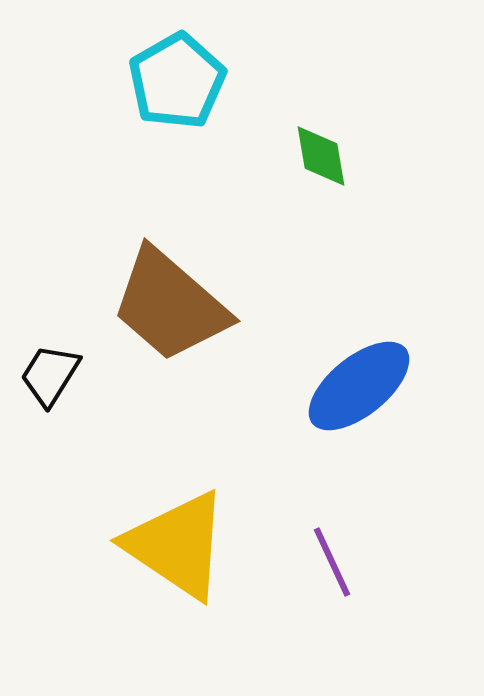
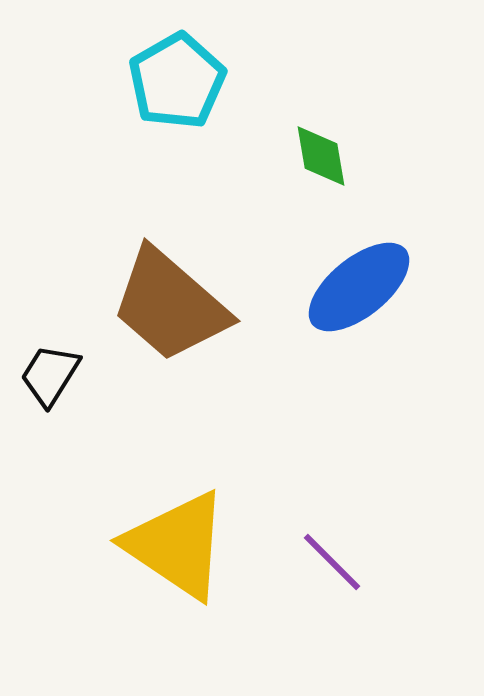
blue ellipse: moved 99 px up
purple line: rotated 20 degrees counterclockwise
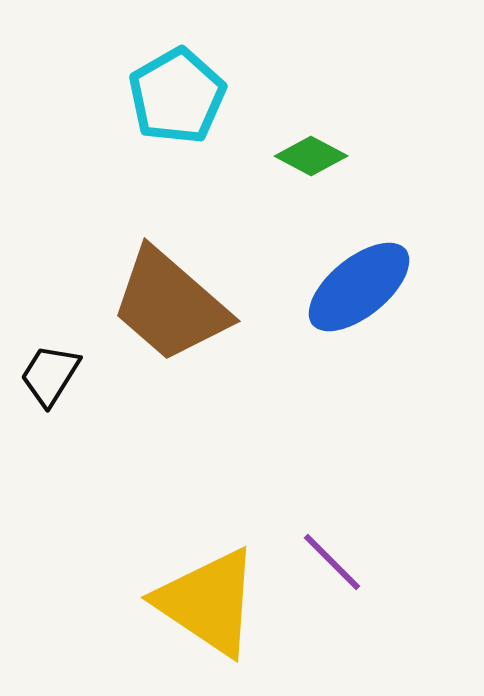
cyan pentagon: moved 15 px down
green diamond: moved 10 px left; rotated 52 degrees counterclockwise
yellow triangle: moved 31 px right, 57 px down
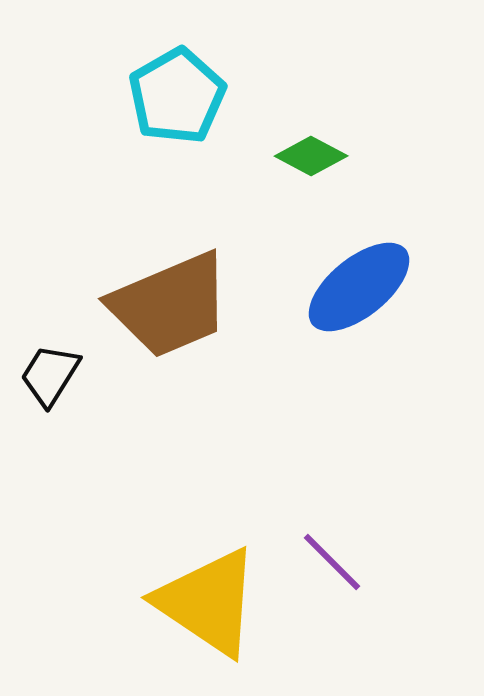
brown trapezoid: rotated 64 degrees counterclockwise
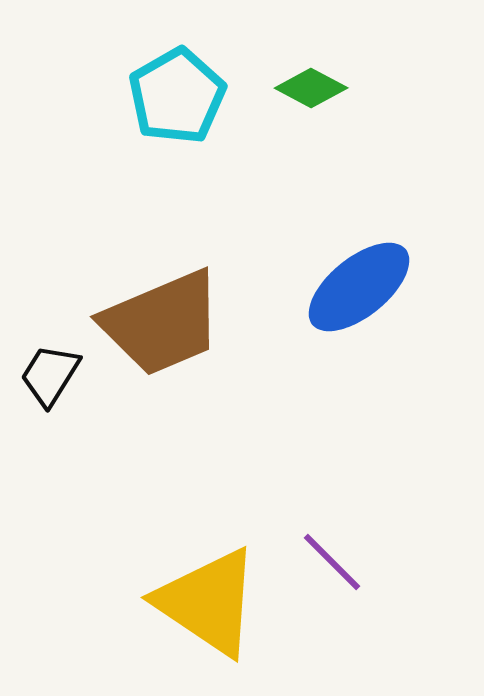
green diamond: moved 68 px up
brown trapezoid: moved 8 px left, 18 px down
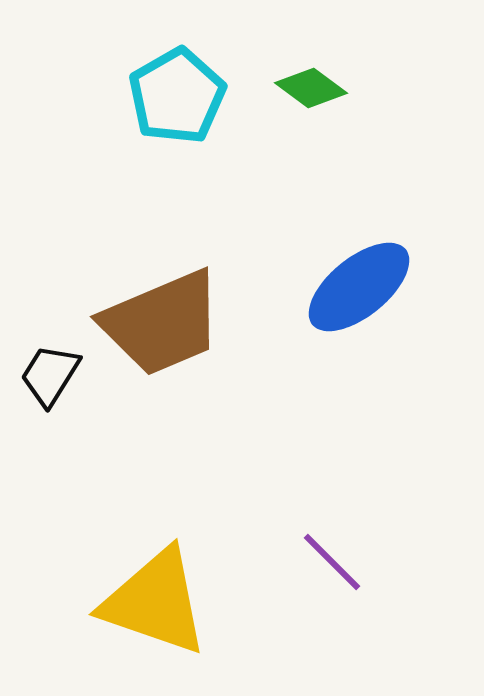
green diamond: rotated 8 degrees clockwise
yellow triangle: moved 53 px left; rotated 15 degrees counterclockwise
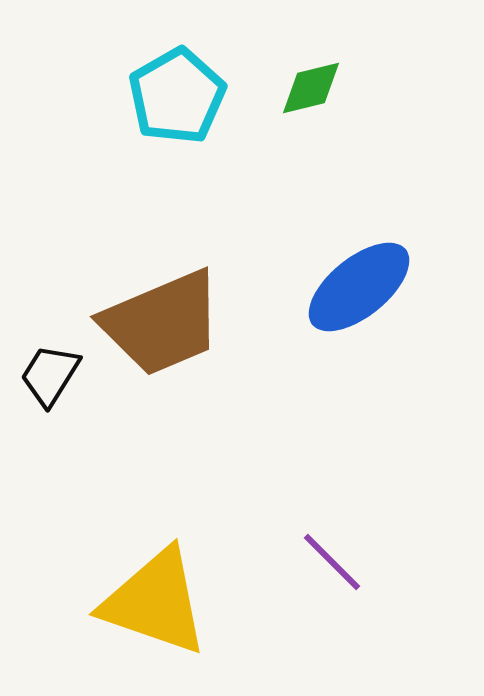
green diamond: rotated 50 degrees counterclockwise
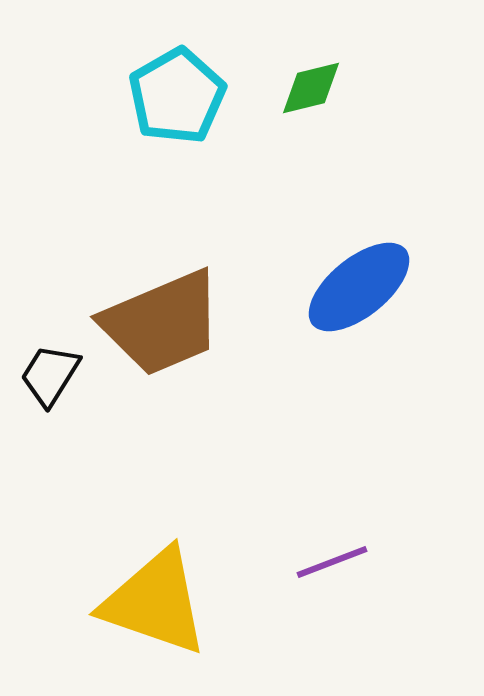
purple line: rotated 66 degrees counterclockwise
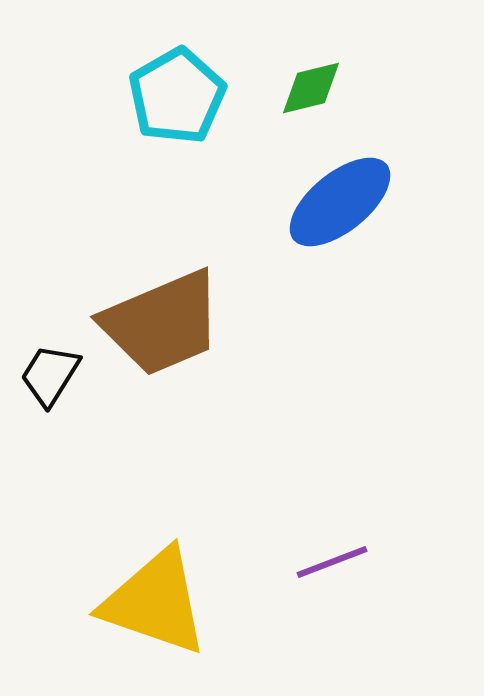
blue ellipse: moved 19 px left, 85 px up
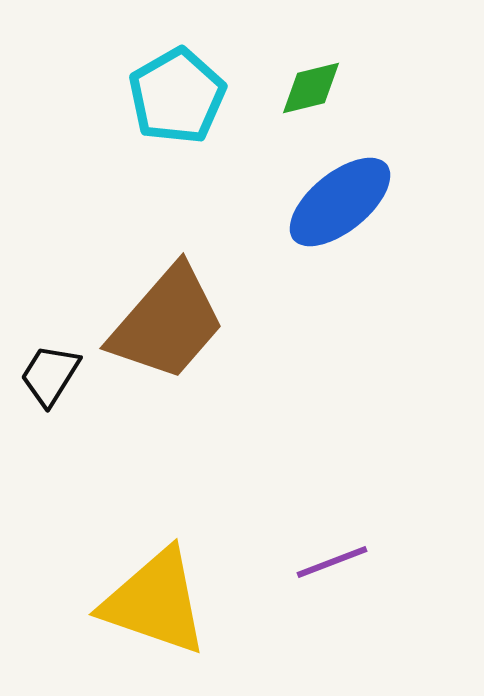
brown trapezoid: moved 5 px right; rotated 26 degrees counterclockwise
